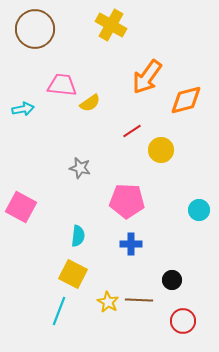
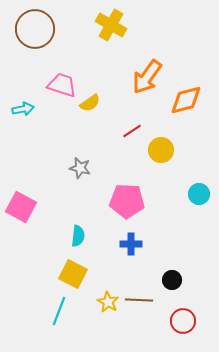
pink trapezoid: rotated 12 degrees clockwise
cyan circle: moved 16 px up
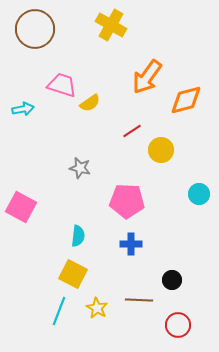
yellow star: moved 11 px left, 6 px down
red circle: moved 5 px left, 4 px down
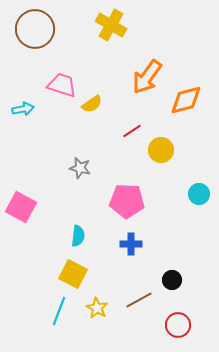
yellow semicircle: moved 2 px right, 1 px down
brown line: rotated 32 degrees counterclockwise
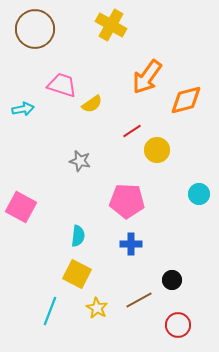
yellow circle: moved 4 px left
gray star: moved 7 px up
yellow square: moved 4 px right
cyan line: moved 9 px left
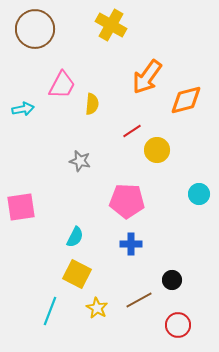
pink trapezoid: rotated 100 degrees clockwise
yellow semicircle: rotated 50 degrees counterclockwise
pink square: rotated 36 degrees counterclockwise
cyan semicircle: moved 3 px left, 1 px down; rotated 20 degrees clockwise
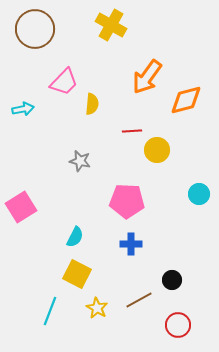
pink trapezoid: moved 2 px right, 3 px up; rotated 16 degrees clockwise
red line: rotated 30 degrees clockwise
pink square: rotated 24 degrees counterclockwise
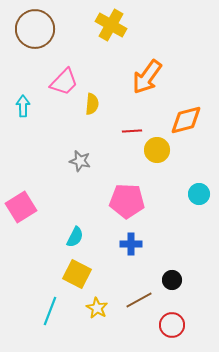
orange diamond: moved 20 px down
cyan arrow: moved 3 px up; rotated 80 degrees counterclockwise
red circle: moved 6 px left
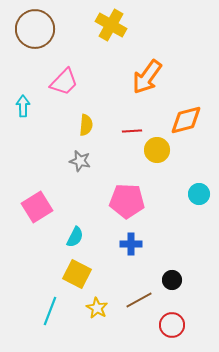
yellow semicircle: moved 6 px left, 21 px down
pink square: moved 16 px right
